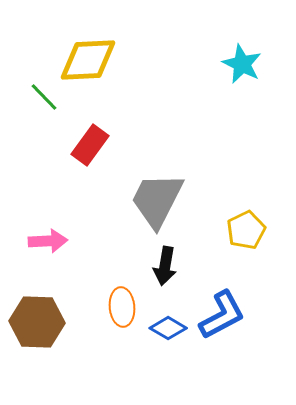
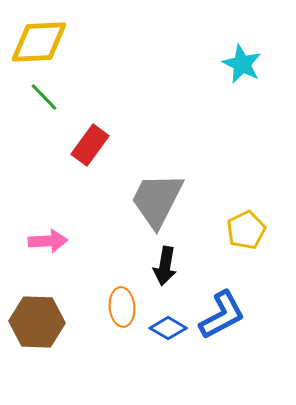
yellow diamond: moved 49 px left, 18 px up
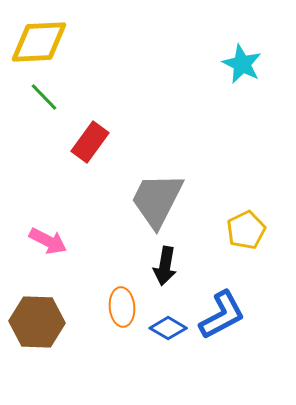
red rectangle: moved 3 px up
pink arrow: rotated 30 degrees clockwise
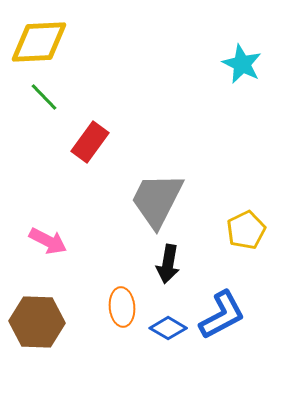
black arrow: moved 3 px right, 2 px up
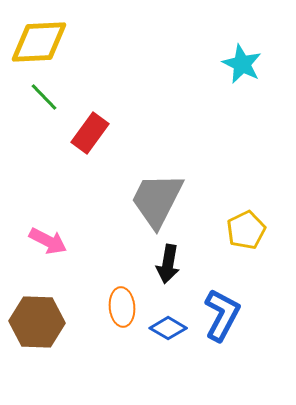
red rectangle: moved 9 px up
blue L-shape: rotated 34 degrees counterclockwise
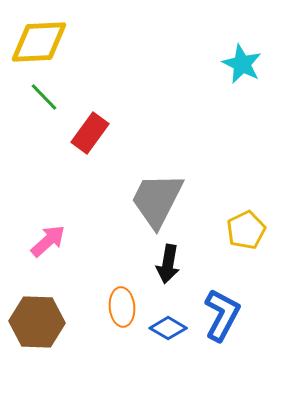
pink arrow: rotated 69 degrees counterclockwise
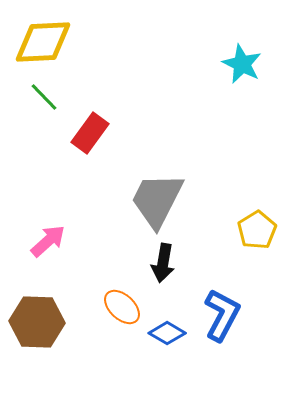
yellow diamond: moved 4 px right
yellow pentagon: moved 11 px right; rotated 6 degrees counterclockwise
black arrow: moved 5 px left, 1 px up
orange ellipse: rotated 42 degrees counterclockwise
blue diamond: moved 1 px left, 5 px down
